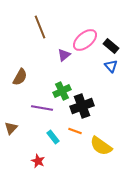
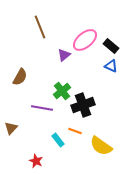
blue triangle: rotated 24 degrees counterclockwise
green cross: rotated 12 degrees counterclockwise
black cross: moved 1 px right, 1 px up
cyan rectangle: moved 5 px right, 3 px down
red star: moved 2 px left
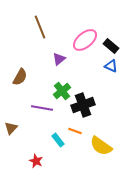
purple triangle: moved 5 px left, 4 px down
